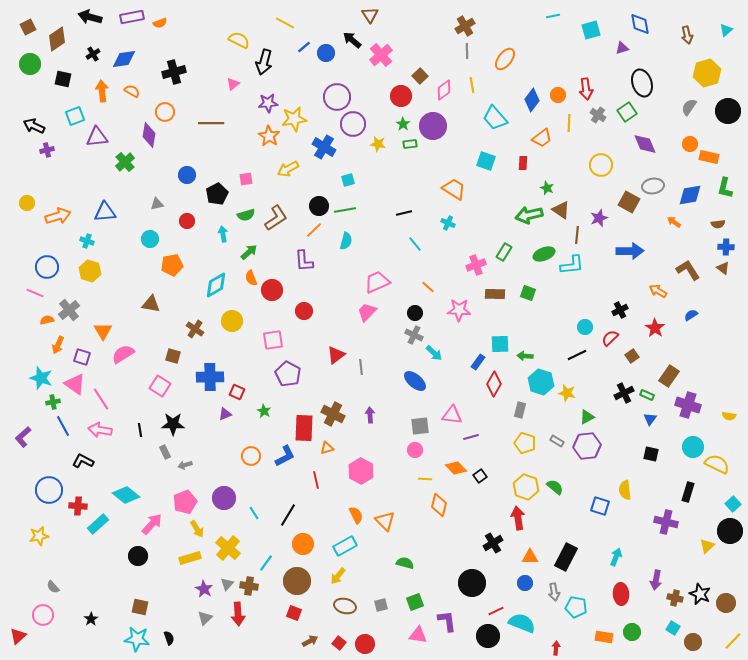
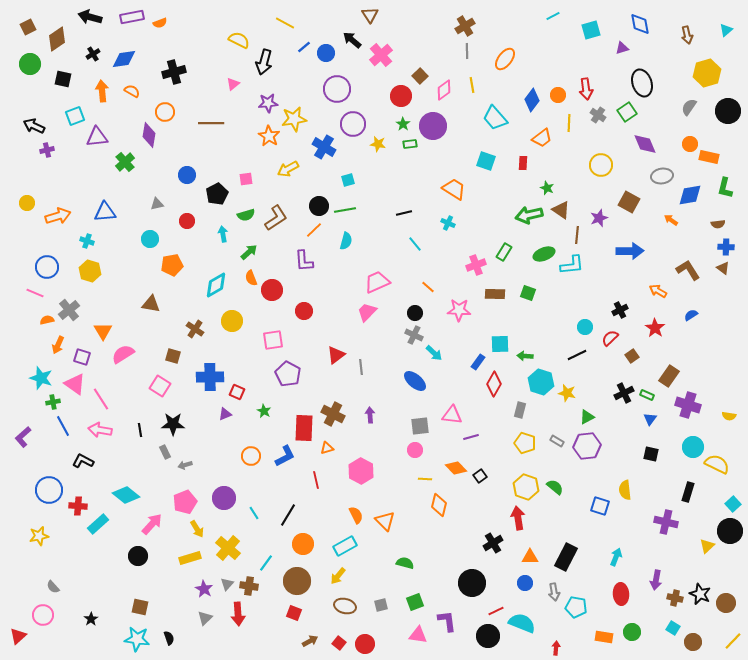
cyan line at (553, 16): rotated 16 degrees counterclockwise
purple circle at (337, 97): moved 8 px up
gray ellipse at (653, 186): moved 9 px right, 10 px up
orange arrow at (674, 222): moved 3 px left, 2 px up
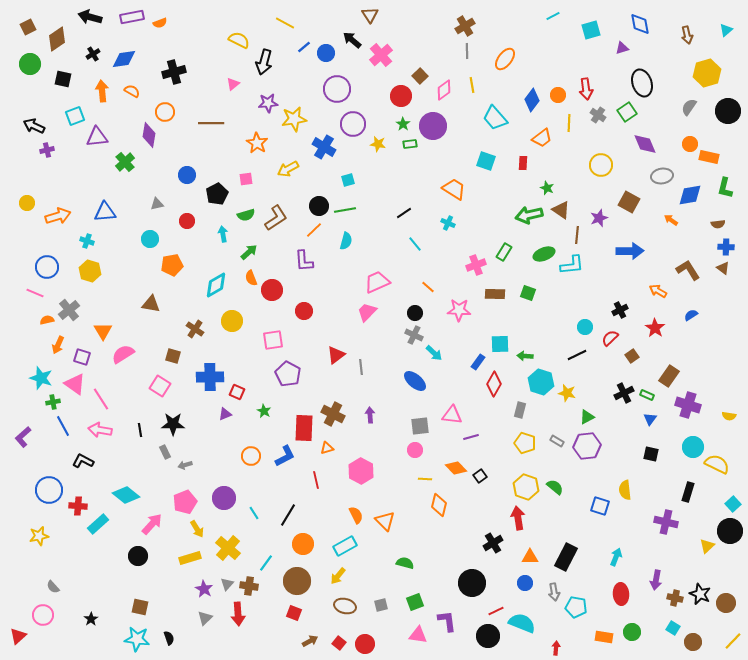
orange star at (269, 136): moved 12 px left, 7 px down
black line at (404, 213): rotated 21 degrees counterclockwise
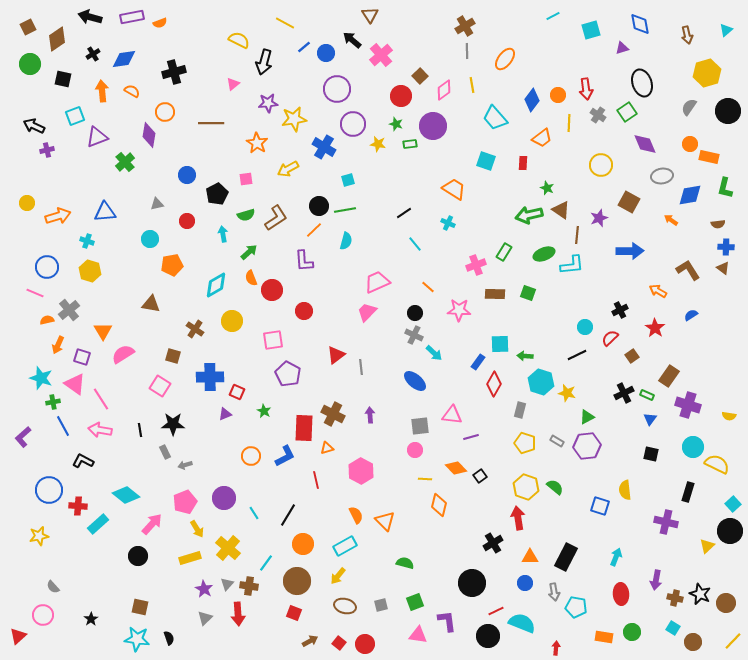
green star at (403, 124): moved 7 px left; rotated 16 degrees counterclockwise
purple triangle at (97, 137): rotated 15 degrees counterclockwise
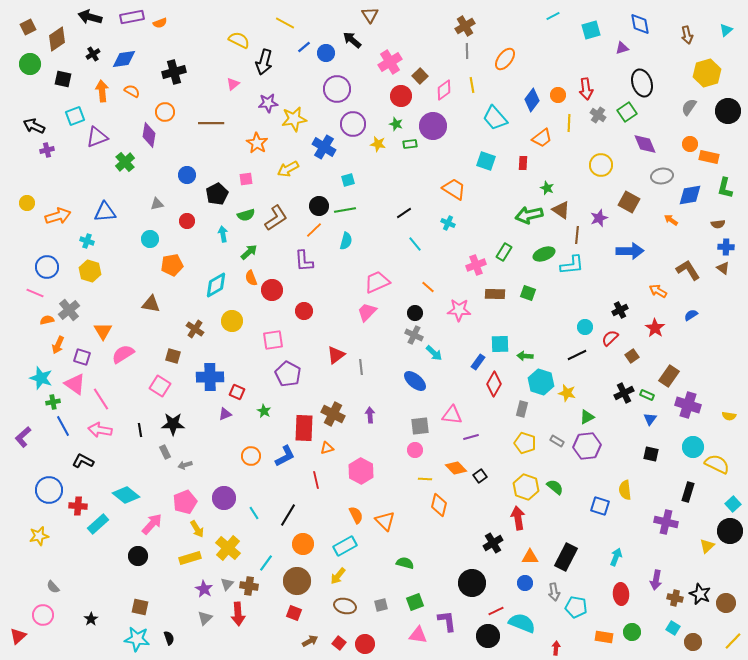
pink cross at (381, 55): moved 9 px right, 7 px down; rotated 10 degrees clockwise
gray rectangle at (520, 410): moved 2 px right, 1 px up
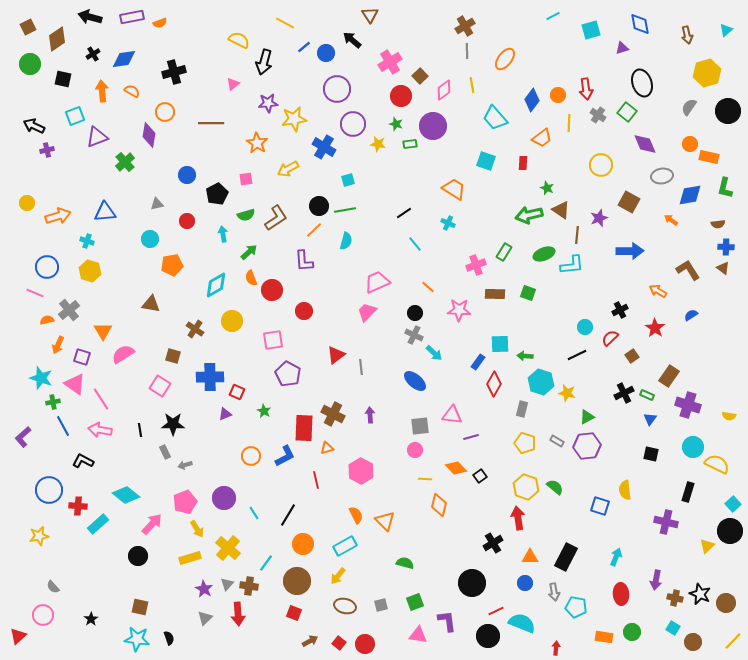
green square at (627, 112): rotated 18 degrees counterclockwise
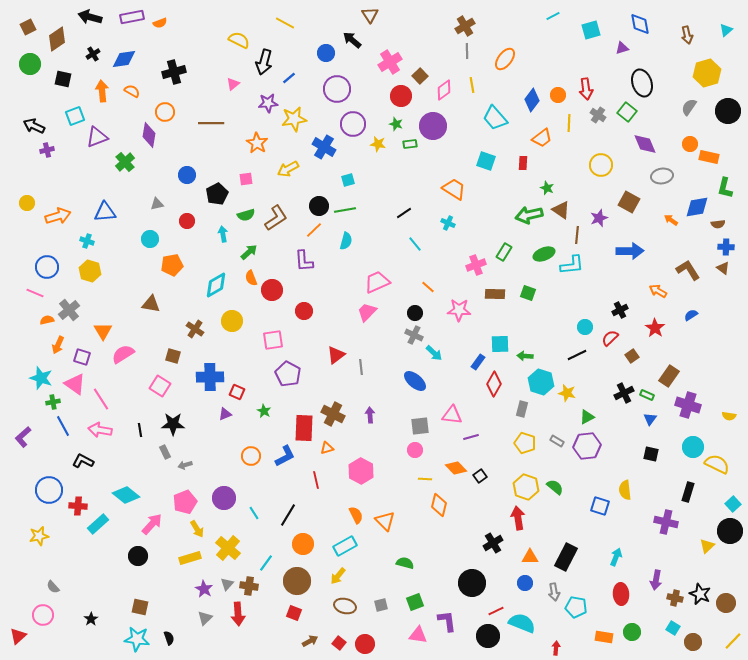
blue line at (304, 47): moved 15 px left, 31 px down
blue diamond at (690, 195): moved 7 px right, 12 px down
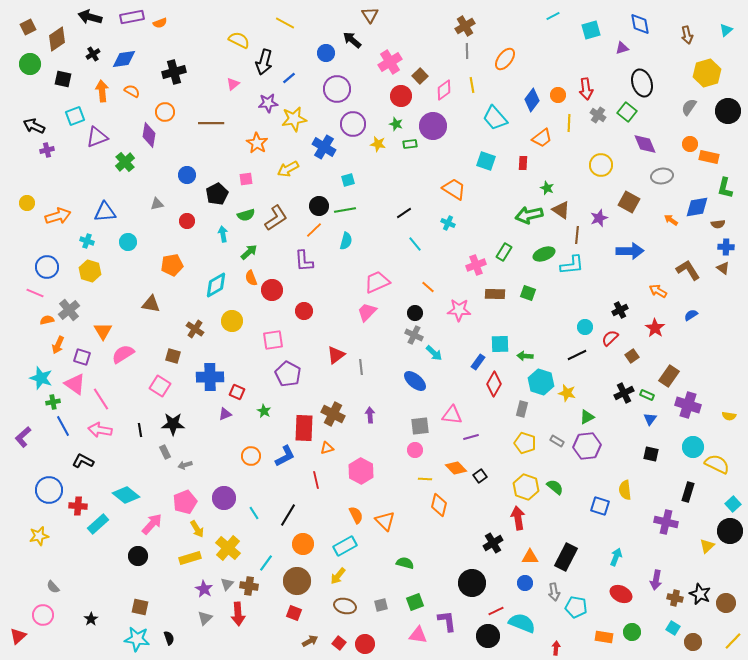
cyan circle at (150, 239): moved 22 px left, 3 px down
red ellipse at (621, 594): rotated 60 degrees counterclockwise
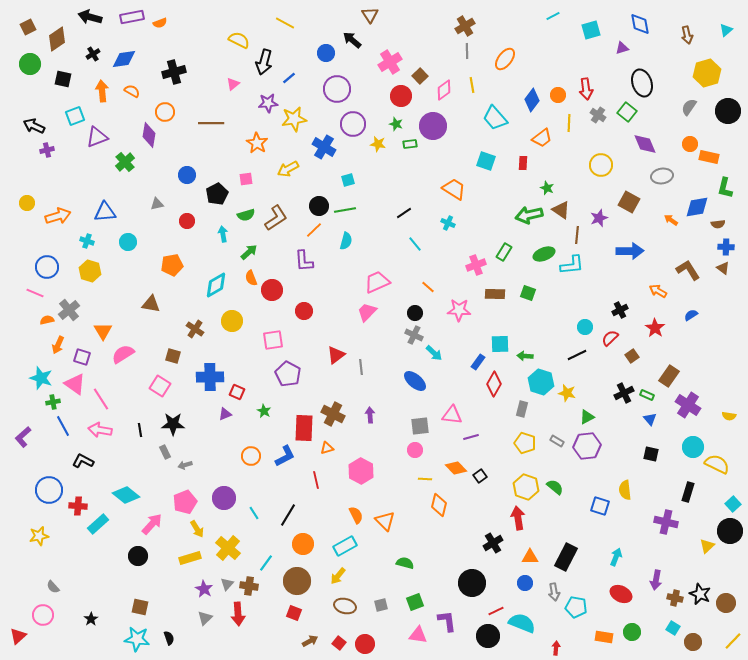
purple cross at (688, 405): rotated 15 degrees clockwise
blue triangle at (650, 419): rotated 16 degrees counterclockwise
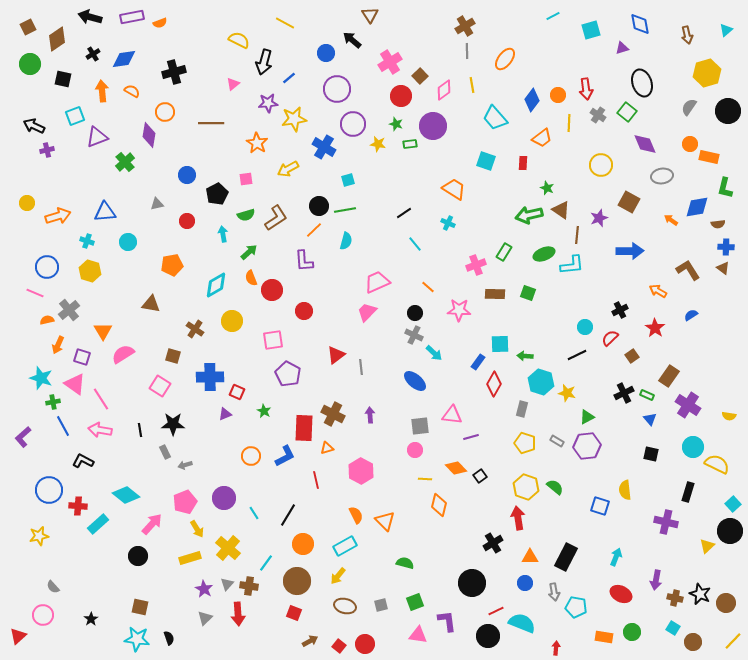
red square at (339, 643): moved 3 px down
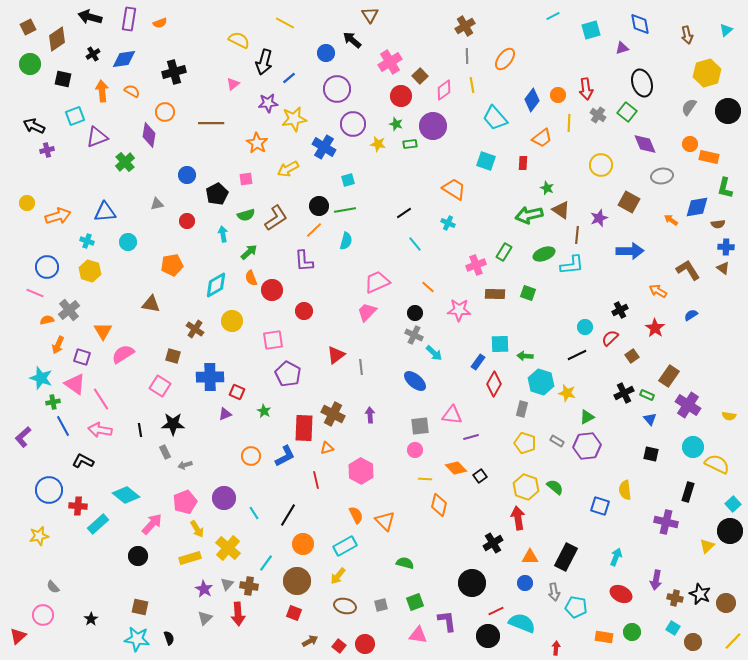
purple rectangle at (132, 17): moved 3 px left, 2 px down; rotated 70 degrees counterclockwise
gray line at (467, 51): moved 5 px down
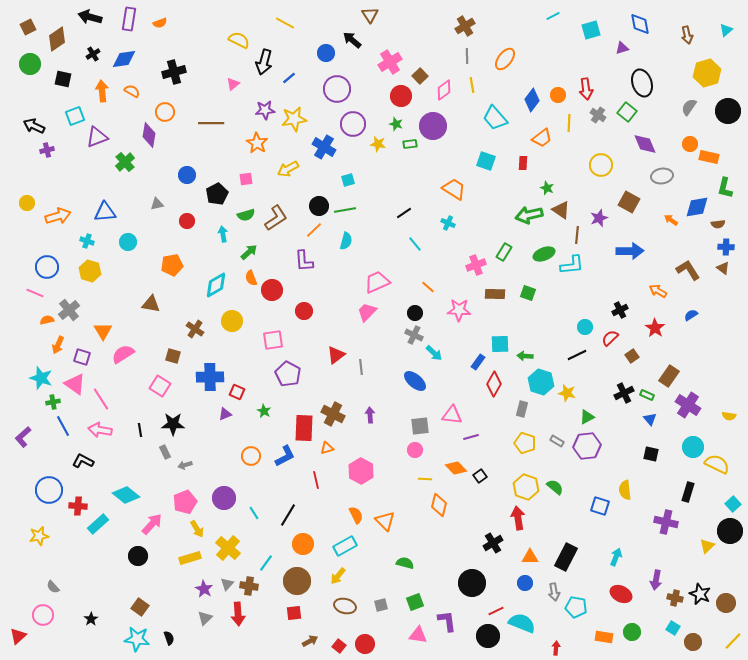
purple star at (268, 103): moved 3 px left, 7 px down
brown square at (140, 607): rotated 24 degrees clockwise
red square at (294, 613): rotated 28 degrees counterclockwise
